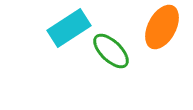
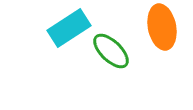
orange ellipse: rotated 39 degrees counterclockwise
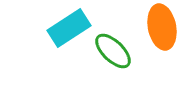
green ellipse: moved 2 px right
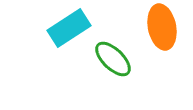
green ellipse: moved 8 px down
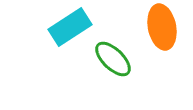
cyan rectangle: moved 1 px right, 1 px up
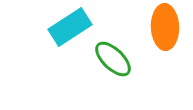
orange ellipse: moved 3 px right; rotated 9 degrees clockwise
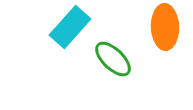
cyan rectangle: rotated 15 degrees counterclockwise
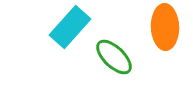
green ellipse: moved 1 px right, 2 px up
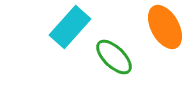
orange ellipse: rotated 27 degrees counterclockwise
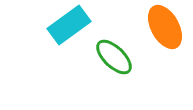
cyan rectangle: moved 1 px left, 2 px up; rotated 12 degrees clockwise
